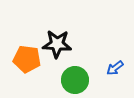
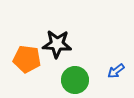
blue arrow: moved 1 px right, 3 px down
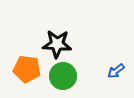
orange pentagon: moved 10 px down
green circle: moved 12 px left, 4 px up
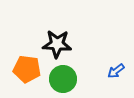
green circle: moved 3 px down
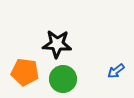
orange pentagon: moved 2 px left, 3 px down
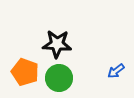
orange pentagon: rotated 12 degrees clockwise
green circle: moved 4 px left, 1 px up
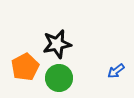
black star: rotated 16 degrees counterclockwise
orange pentagon: moved 5 px up; rotated 24 degrees clockwise
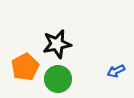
blue arrow: rotated 12 degrees clockwise
green circle: moved 1 px left, 1 px down
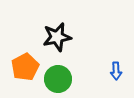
black star: moved 7 px up
blue arrow: rotated 66 degrees counterclockwise
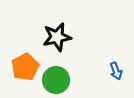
blue arrow: rotated 18 degrees counterclockwise
green circle: moved 2 px left, 1 px down
